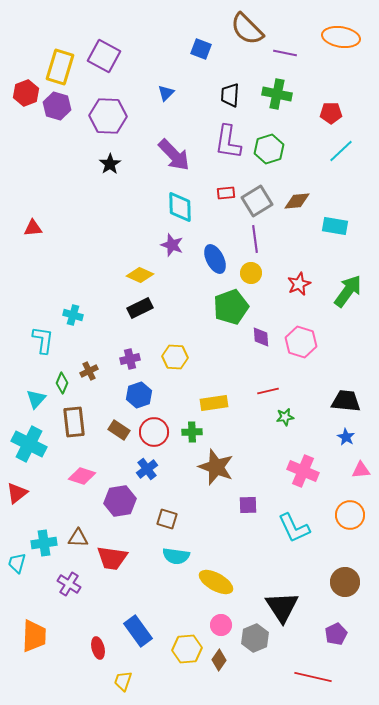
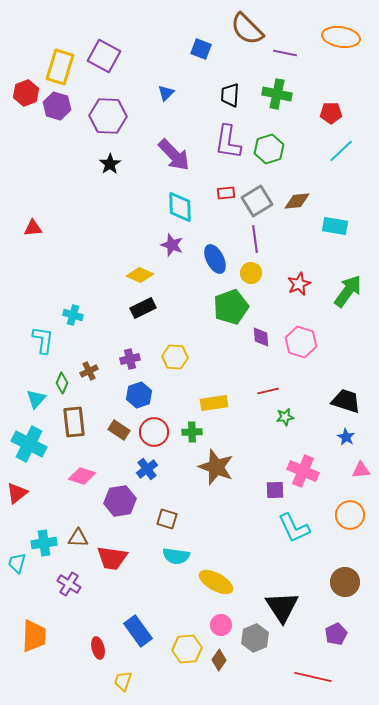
black rectangle at (140, 308): moved 3 px right
black trapezoid at (346, 401): rotated 12 degrees clockwise
purple square at (248, 505): moved 27 px right, 15 px up
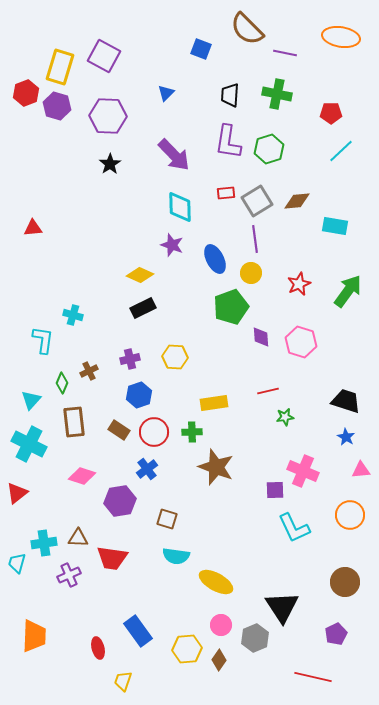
cyan triangle at (36, 399): moved 5 px left, 1 px down
purple cross at (69, 584): moved 9 px up; rotated 35 degrees clockwise
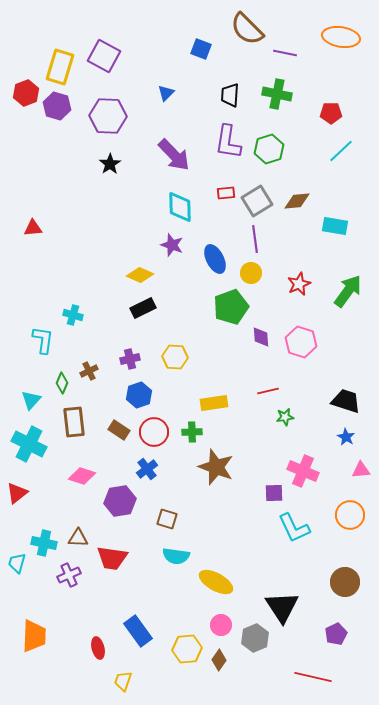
purple square at (275, 490): moved 1 px left, 3 px down
cyan cross at (44, 543): rotated 20 degrees clockwise
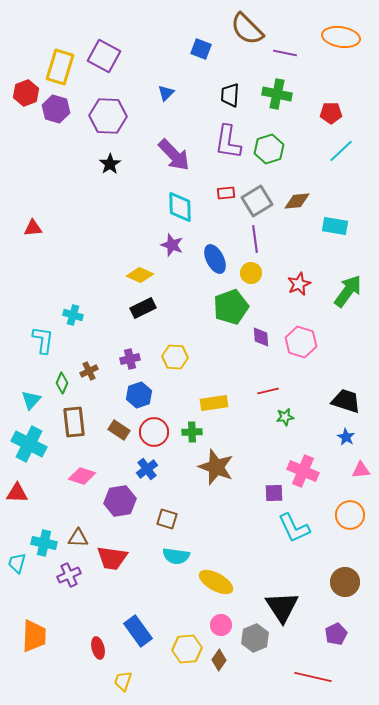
purple hexagon at (57, 106): moved 1 px left, 3 px down
red triangle at (17, 493): rotated 40 degrees clockwise
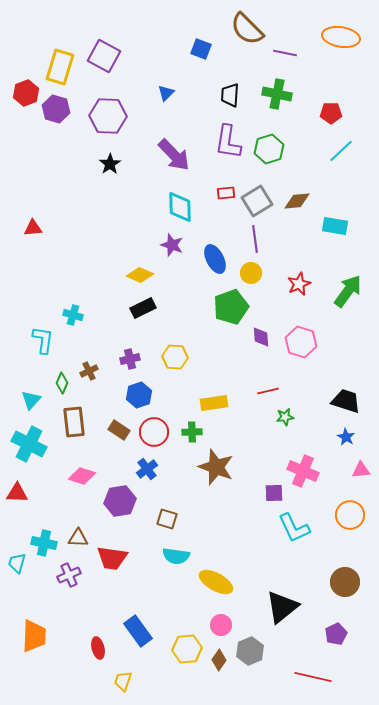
black triangle at (282, 607): rotated 24 degrees clockwise
gray hexagon at (255, 638): moved 5 px left, 13 px down
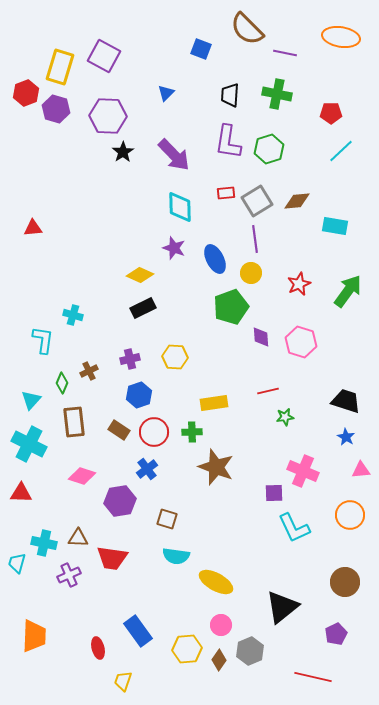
black star at (110, 164): moved 13 px right, 12 px up
purple star at (172, 245): moved 2 px right, 3 px down
red triangle at (17, 493): moved 4 px right
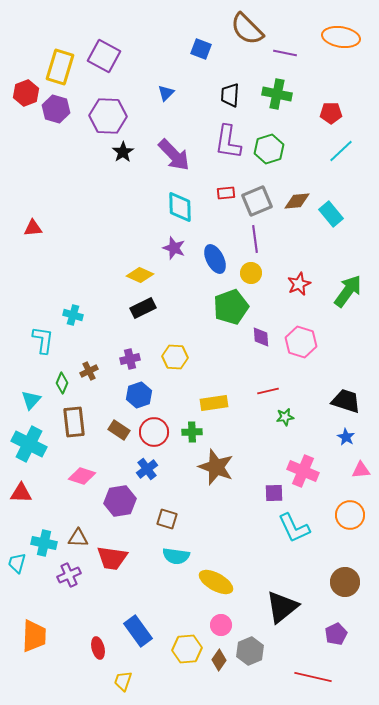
gray square at (257, 201): rotated 8 degrees clockwise
cyan rectangle at (335, 226): moved 4 px left, 12 px up; rotated 40 degrees clockwise
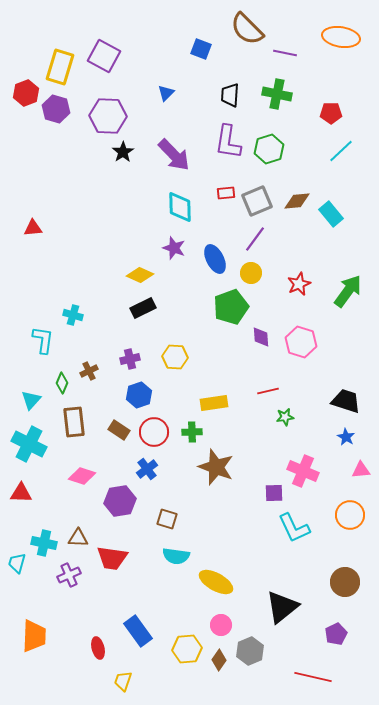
purple line at (255, 239): rotated 44 degrees clockwise
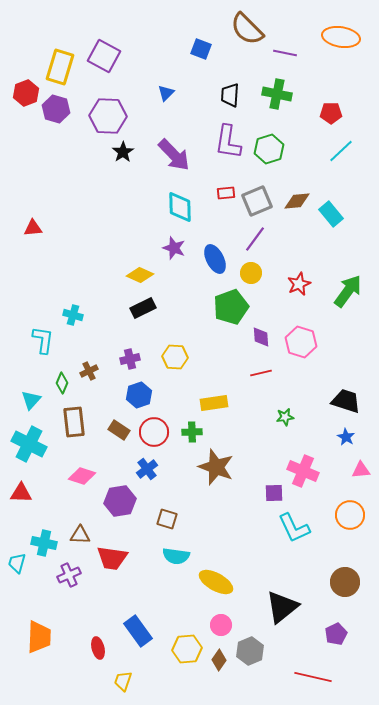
red line at (268, 391): moved 7 px left, 18 px up
brown triangle at (78, 538): moved 2 px right, 3 px up
orange trapezoid at (34, 636): moved 5 px right, 1 px down
